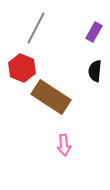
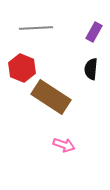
gray line: rotated 60 degrees clockwise
black semicircle: moved 4 px left, 2 px up
pink arrow: rotated 65 degrees counterclockwise
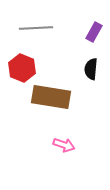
brown rectangle: rotated 24 degrees counterclockwise
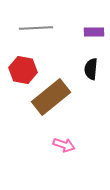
purple rectangle: rotated 60 degrees clockwise
red hexagon: moved 1 px right, 2 px down; rotated 12 degrees counterclockwise
brown rectangle: rotated 48 degrees counterclockwise
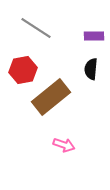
gray line: rotated 36 degrees clockwise
purple rectangle: moved 4 px down
red hexagon: rotated 20 degrees counterclockwise
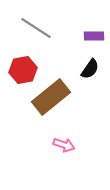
black semicircle: moved 1 px left; rotated 150 degrees counterclockwise
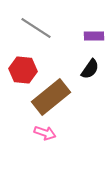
red hexagon: rotated 16 degrees clockwise
pink arrow: moved 19 px left, 12 px up
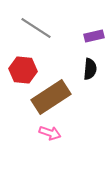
purple rectangle: rotated 12 degrees counterclockwise
black semicircle: rotated 30 degrees counterclockwise
brown rectangle: rotated 6 degrees clockwise
pink arrow: moved 5 px right
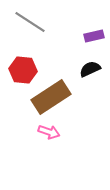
gray line: moved 6 px left, 6 px up
black semicircle: rotated 120 degrees counterclockwise
pink arrow: moved 1 px left, 1 px up
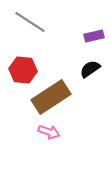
black semicircle: rotated 10 degrees counterclockwise
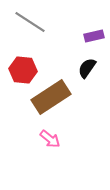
black semicircle: moved 3 px left, 1 px up; rotated 20 degrees counterclockwise
pink arrow: moved 1 px right, 7 px down; rotated 20 degrees clockwise
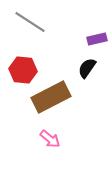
purple rectangle: moved 3 px right, 3 px down
brown rectangle: rotated 6 degrees clockwise
